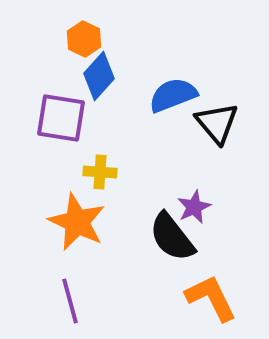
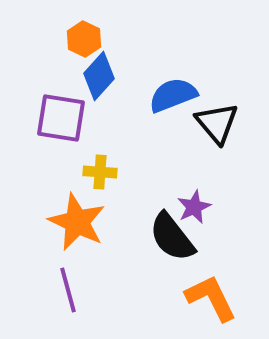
purple line: moved 2 px left, 11 px up
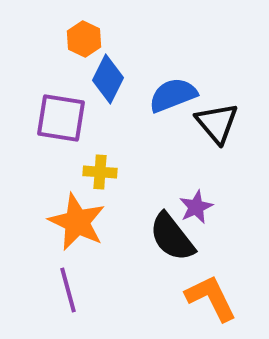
blue diamond: moved 9 px right, 3 px down; rotated 15 degrees counterclockwise
purple star: moved 2 px right
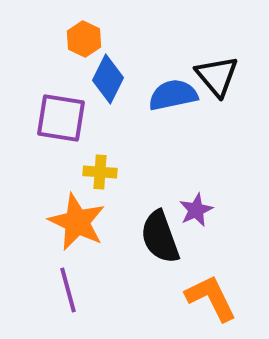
blue semicircle: rotated 9 degrees clockwise
black triangle: moved 47 px up
purple star: moved 3 px down
black semicircle: moved 12 px left; rotated 18 degrees clockwise
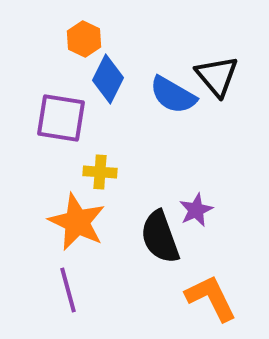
blue semicircle: rotated 138 degrees counterclockwise
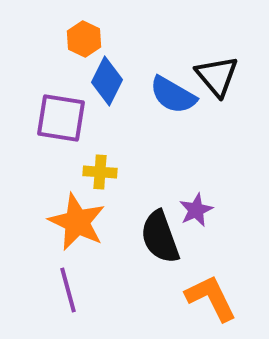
blue diamond: moved 1 px left, 2 px down
